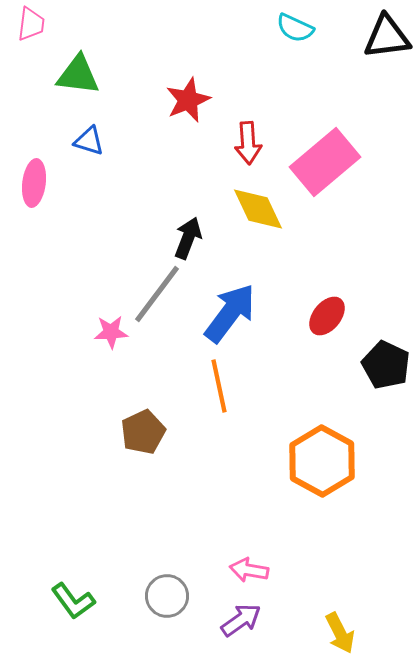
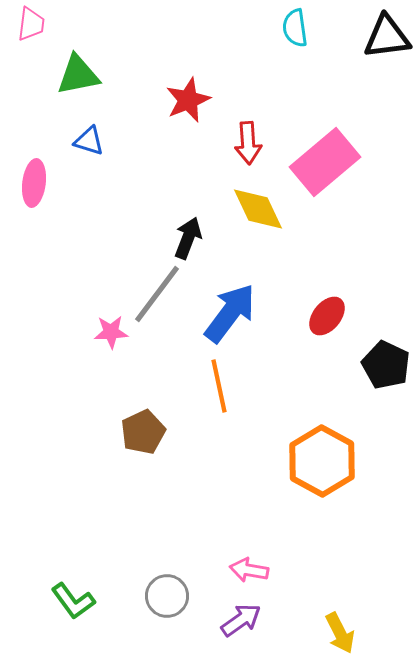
cyan semicircle: rotated 57 degrees clockwise
green triangle: rotated 18 degrees counterclockwise
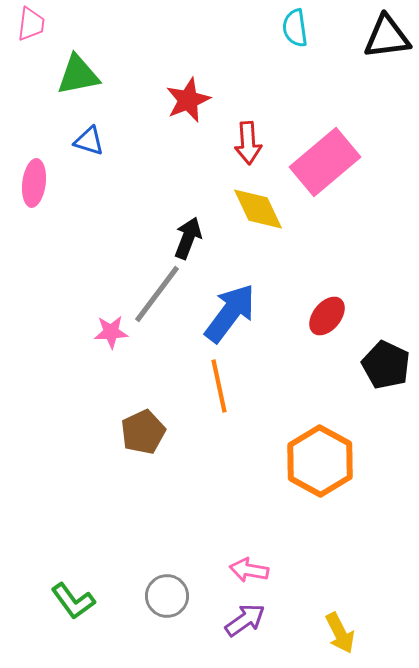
orange hexagon: moved 2 px left
purple arrow: moved 4 px right
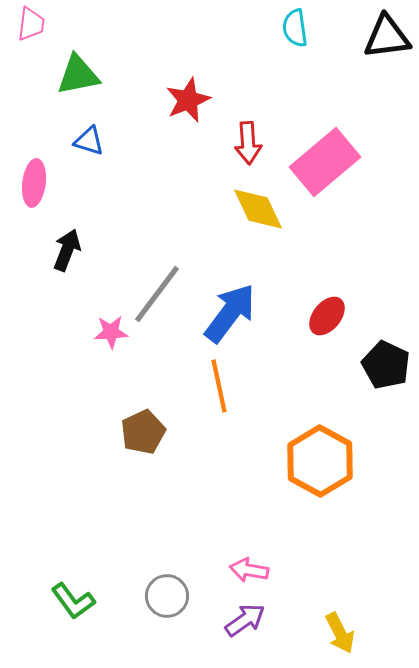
black arrow: moved 121 px left, 12 px down
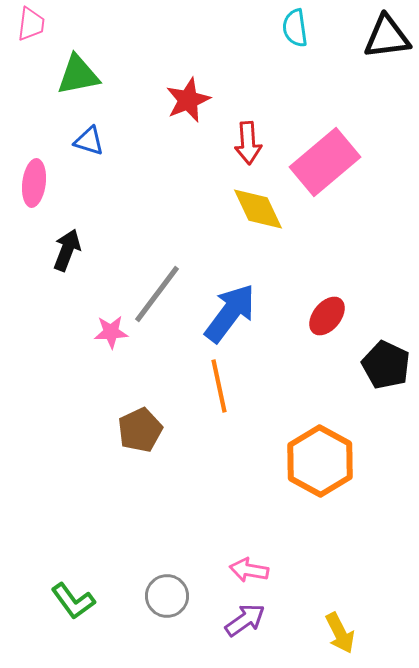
brown pentagon: moved 3 px left, 2 px up
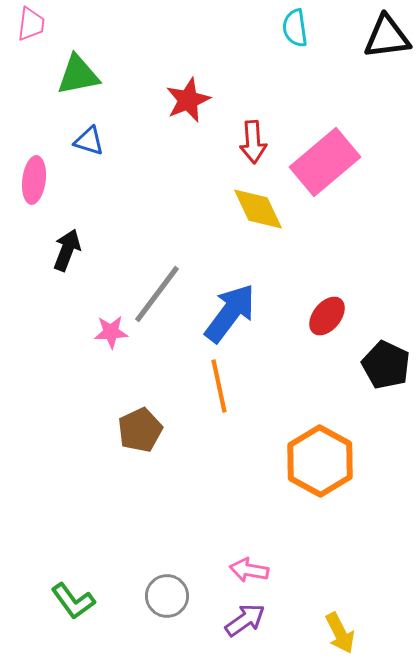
red arrow: moved 5 px right, 1 px up
pink ellipse: moved 3 px up
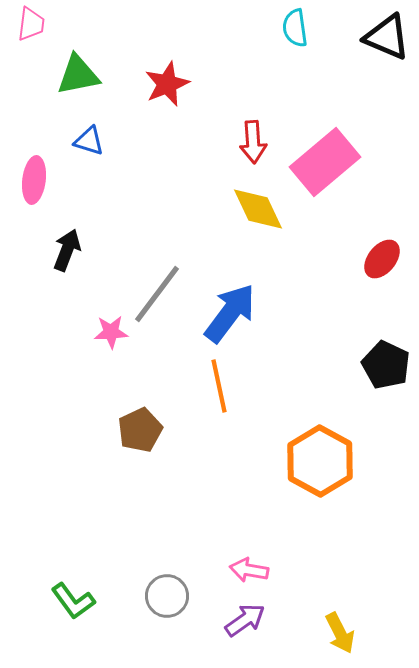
black triangle: rotated 30 degrees clockwise
red star: moved 21 px left, 16 px up
red ellipse: moved 55 px right, 57 px up
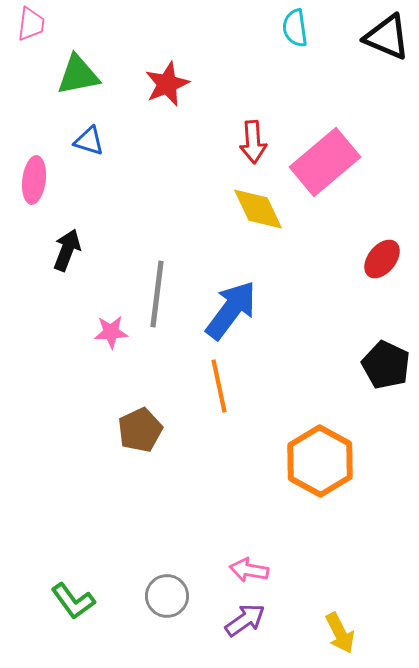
gray line: rotated 30 degrees counterclockwise
blue arrow: moved 1 px right, 3 px up
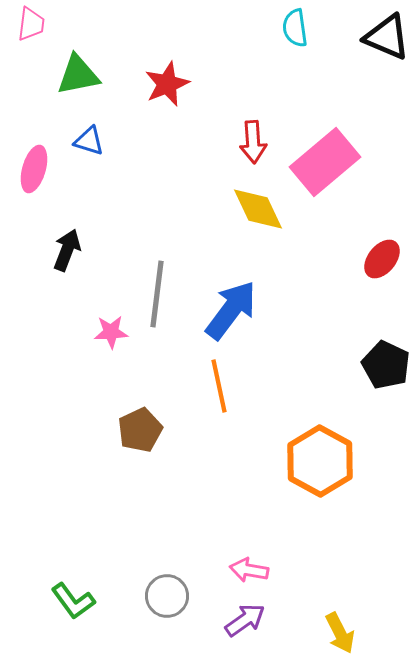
pink ellipse: moved 11 px up; rotated 9 degrees clockwise
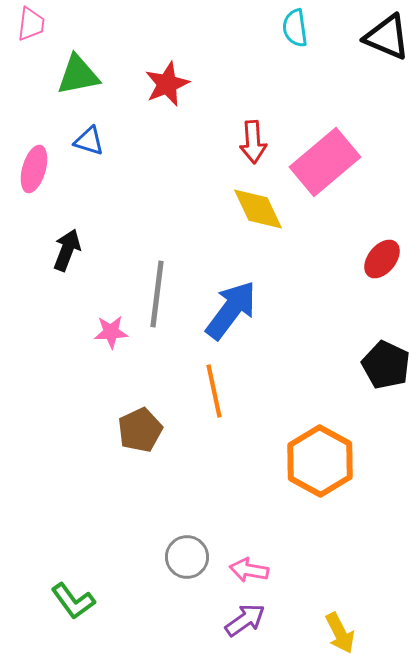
orange line: moved 5 px left, 5 px down
gray circle: moved 20 px right, 39 px up
